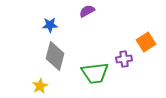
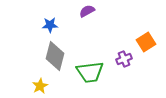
purple cross: rotated 14 degrees counterclockwise
green trapezoid: moved 5 px left, 1 px up
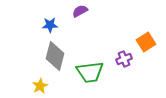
purple semicircle: moved 7 px left
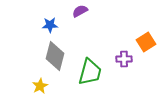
purple cross: rotated 21 degrees clockwise
green trapezoid: rotated 68 degrees counterclockwise
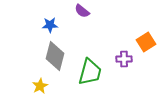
purple semicircle: moved 2 px right; rotated 112 degrees counterclockwise
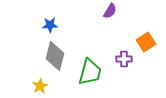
purple semicircle: moved 28 px right; rotated 98 degrees counterclockwise
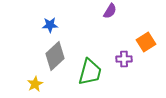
gray diamond: rotated 32 degrees clockwise
yellow star: moved 5 px left, 2 px up
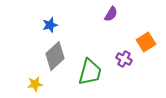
purple semicircle: moved 1 px right, 3 px down
blue star: rotated 14 degrees counterclockwise
purple cross: rotated 28 degrees clockwise
yellow star: rotated 21 degrees clockwise
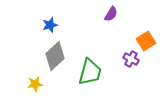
orange square: moved 1 px up
purple cross: moved 7 px right
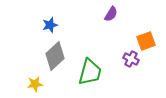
orange square: rotated 12 degrees clockwise
